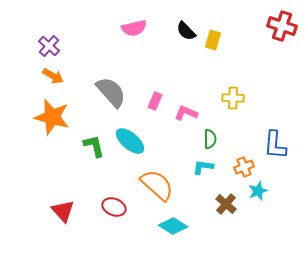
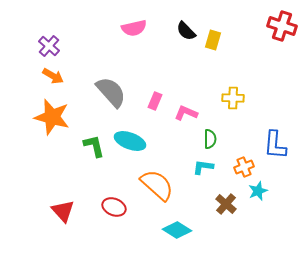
cyan ellipse: rotated 20 degrees counterclockwise
cyan diamond: moved 4 px right, 4 px down
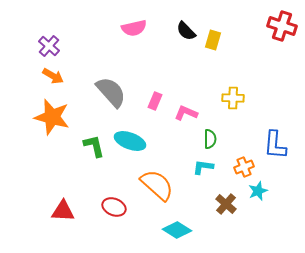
red triangle: rotated 45 degrees counterclockwise
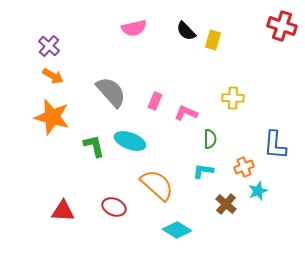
cyan L-shape: moved 4 px down
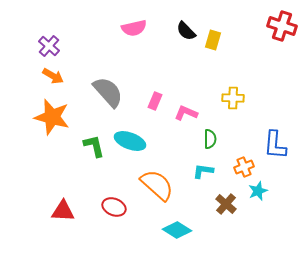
gray semicircle: moved 3 px left
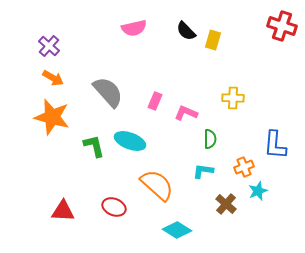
orange arrow: moved 2 px down
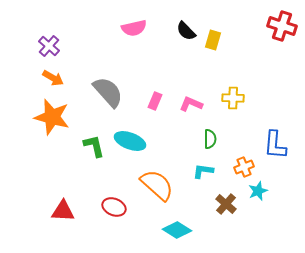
pink L-shape: moved 5 px right, 9 px up
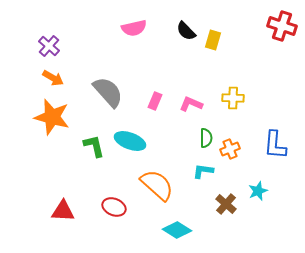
green semicircle: moved 4 px left, 1 px up
orange cross: moved 14 px left, 18 px up
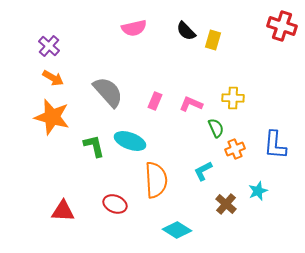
green semicircle: moved 10 px right, 10 px up; rotated 24 degrees counterclockwise
orange cross: moved 5 px right
cyan L-shape: rotated 35 degrees counterclockwise
orange semicircle: moved 1 px left, 5 px up; rotated 45 degrees clockwise
red ellipse: moved 1 px right, 3 px up
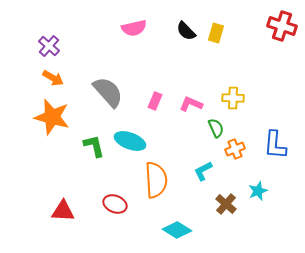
yellow rectangle: moved 3 px right, 7 px up
